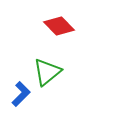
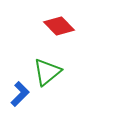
blue L-shape: moved 1 px left
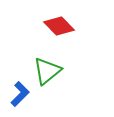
green triangle: moved 1 px up
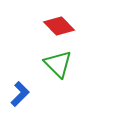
green triangle: moved 11 px right, 7 px up; rotated 36 degrees counterclockwise
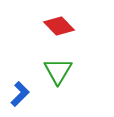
green triangle: moved 7 px down; rotated 16 degrees clockwise
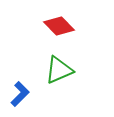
green triangle: moved 1 px right, 1 px up; rotated 36 degrees clockwise
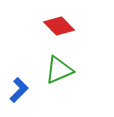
blue L-shape: moved 1 px left, 4 px up
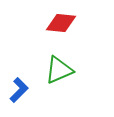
red diamond: moved 2 px right, 3 px up; rotated 40 degrees counterclockwise
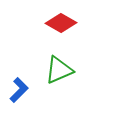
red diamond: rotated 24 degrees clockwise
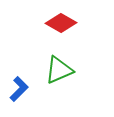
blue L-shape: moved 1 px up
